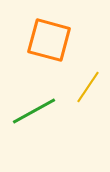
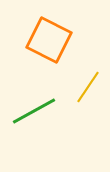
orange square: rotated 12 degrees clockwise
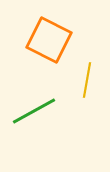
yellow line: moved 1 px left, 7 px up; rotated 24 degrees counterclockwise
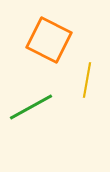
green line: moved 3 px left, 4 px up
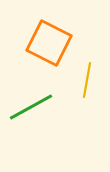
orange square: moved 3 px down
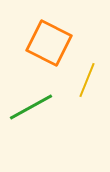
yellow line: rotated 12 degrees clockwise
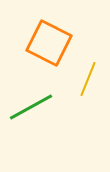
yellow line: moved 1 px right, 1 px up
